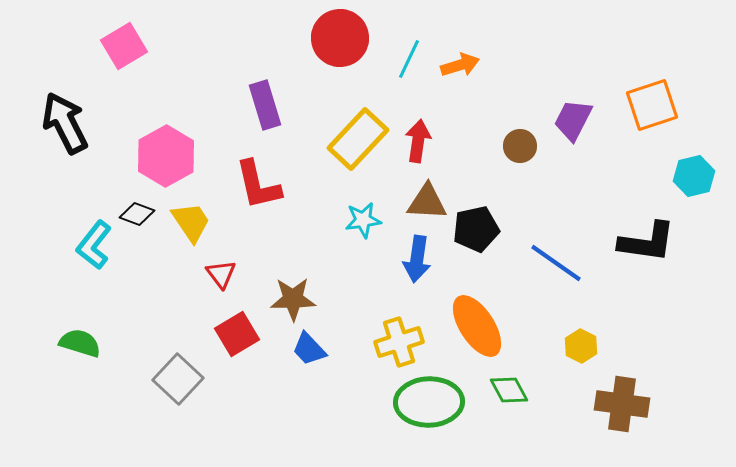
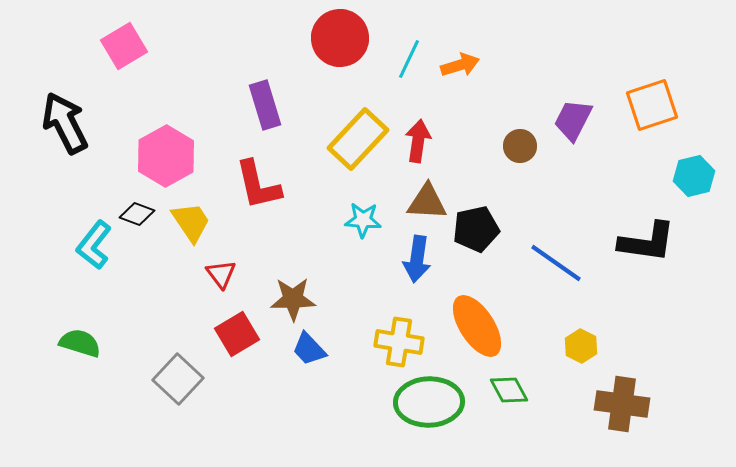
cyan star: rotated 12 degrees clockwise
yellow cross: rotated 27 degrees clockwise
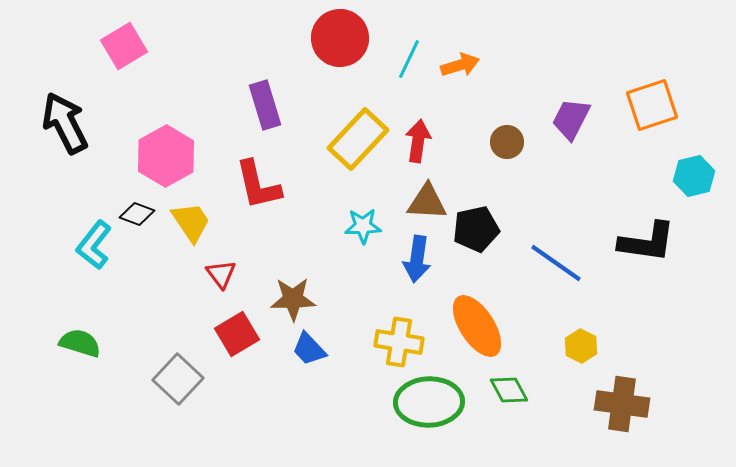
purple trapezoid: moved 2 px left, 1 px up
brown circle: moved 13 px left, 4 px up
cyan star: moved 6 px down; rotated 6 degrees counterclockwise
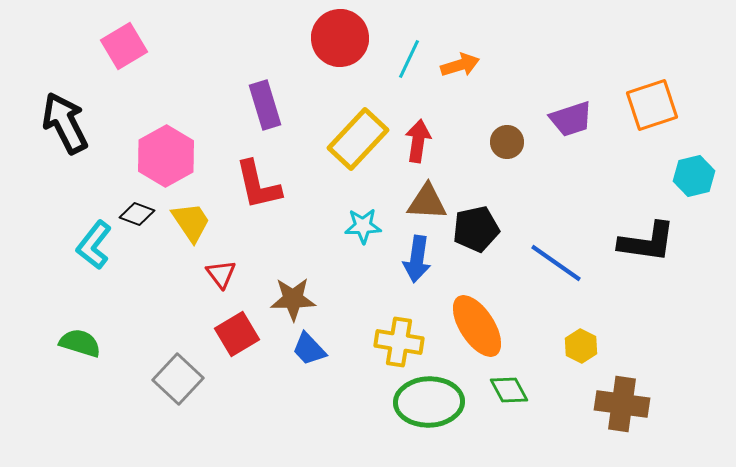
purple trapezoid: rotated 135 degrees counterclockwise
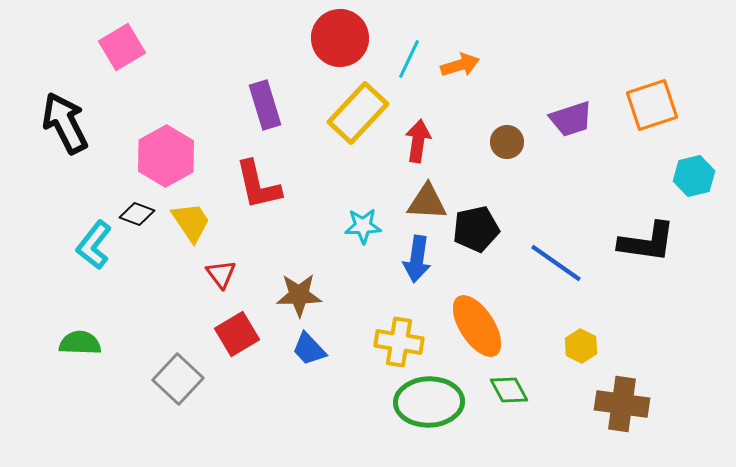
pink square: moved 2 px left, 1 px down
yellow rectangle: moved 26 px up
brown star: moved 6 px right, 4 px up
green semicircle: rotated 15 degrees counterclockwise
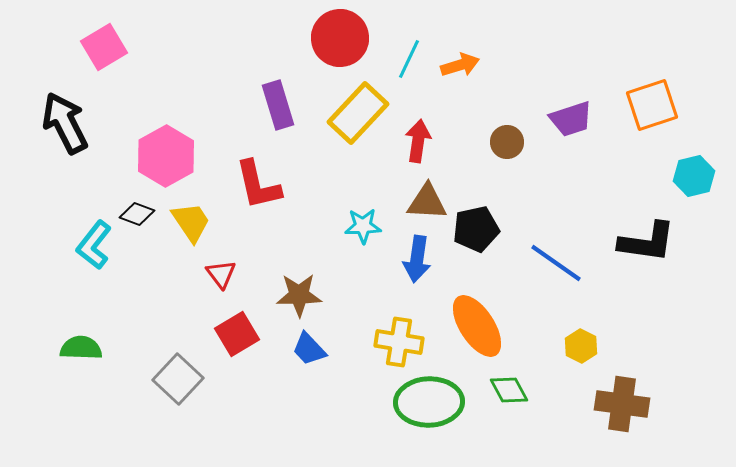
pink square: moved 18 px left
purple rectangle: moved 13 px right
green semicircle: moved 1 px right, 5 px down
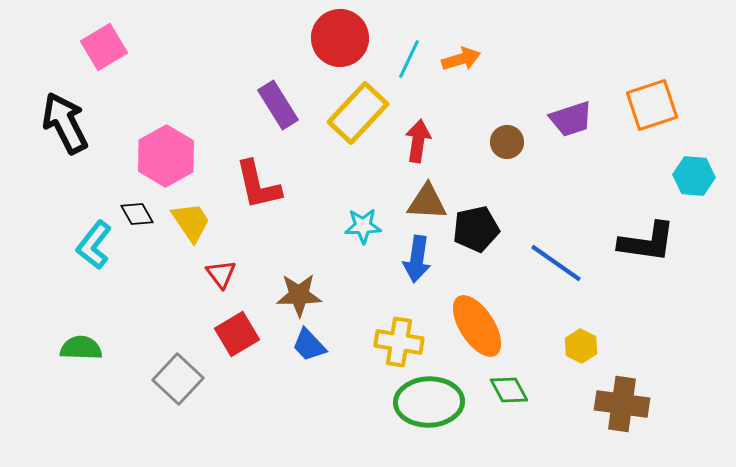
orange arrow: moved 1 px right, 6 px up
purple rectangle: rotated 15 degrees counterclockwise
cyan hexagon: rotated 18 degrees clockwise
black diamond: rotated 40 degrees clockwise
blue trapezoid: moved 4 px up
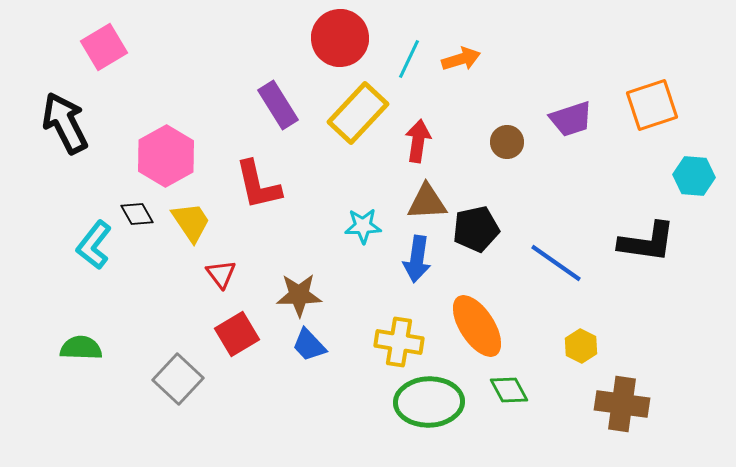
brown triangle: rotated 6 degrees counterclockwise
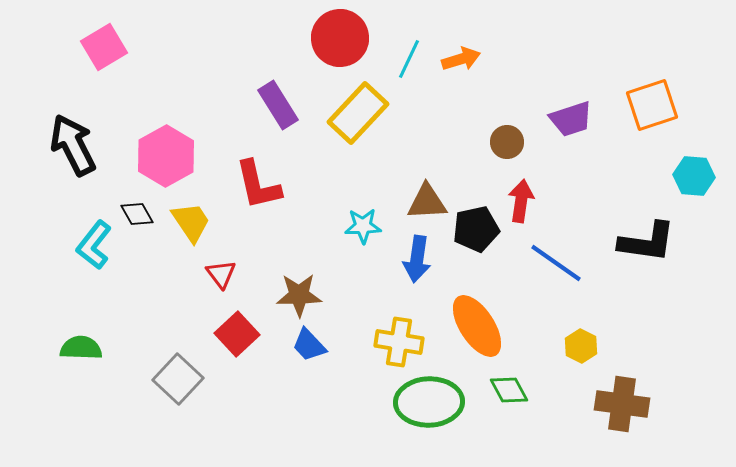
black arrow: moved 8 px right, 22 px down
red arrow: moved 103 px right, 60 px down
red square: rotated 12 degrees counterclockwise
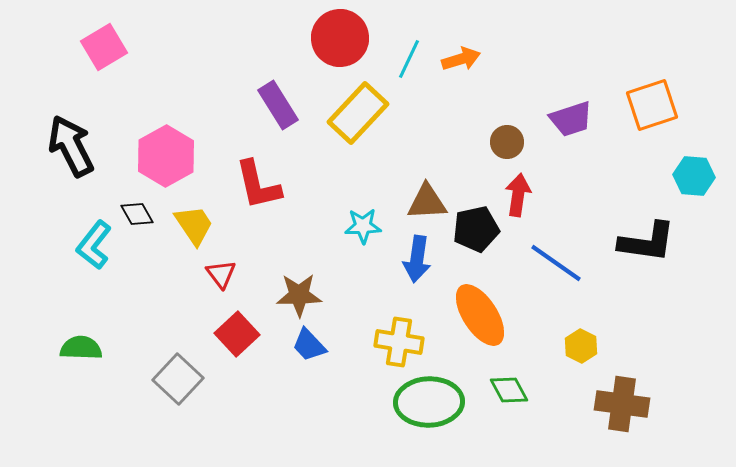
black arrow: moved 2 px left, 1 px down
red arrow: moved 3 px left, 6 px up
yellow trapezoid: moved 3 px right, 3 px down
orange ellipse: moved 3 px right, 11 px up
